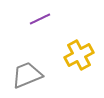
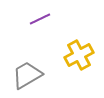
gray trapezoid: rotated 8 degrees counterclockwise
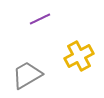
yellow cross: moved 1 px down
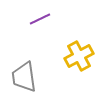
gray trapezoid: moved 3 px left, 2 px down; rotated 68 degrees counterclockwise
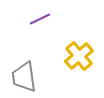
yellow cross: rotated 12 degrees counterclockwise
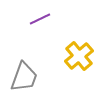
gray trapezoid: rotated 152 degrees counterclockwise
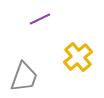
yellow cross: moved 1 px left, 1 px down
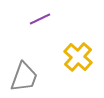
yellow cross: rotated 8 degrees counterclockwise
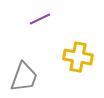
yellow cross: rotated 32 degrees counterclockwise
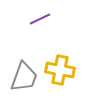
yellow cross: moved 18 px left, 13 px down
